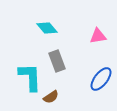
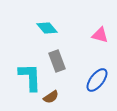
pink triangle: moved 2 px right, 1 px up; rotated 24 degrees clockwise
blue ellipse: moved 4 px left, 1 px down
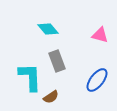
cyan diamond: moved 1 px right, 1 px down
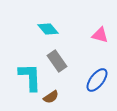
gray rectangle: rotated 15 degrees counterclockwise
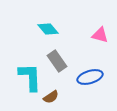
blue ellipse: moved 7 px left, 3 px up; rotated 35 degrees clockwise
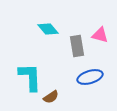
gray rectangle: moved 20 px right, 15 px up; rotated 25 degrees clockwise
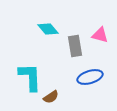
gray rectangle: moved 2 px left
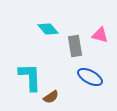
blue ellipse: rotated 45 degrees clockwise
